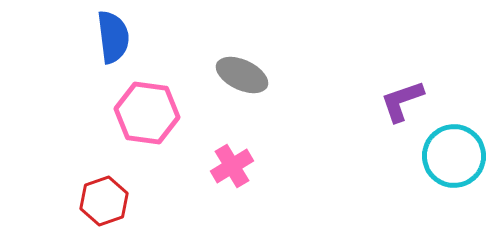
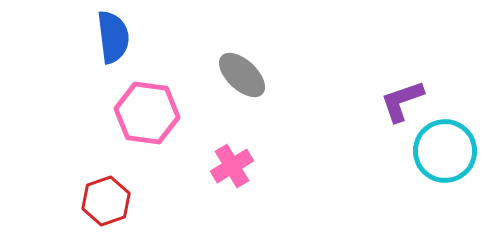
gray ellipse: rotated 18 degrees clockwise
cyan circle: moved 9 px left, 5 px up
red hexagon: moved 2 px right
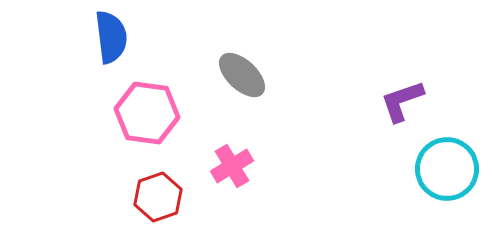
blue semicircle: moved 2 px left
cyan circle: moved 2 px right, 18 px down
red hexagon: moved 52 px right, 4 px up
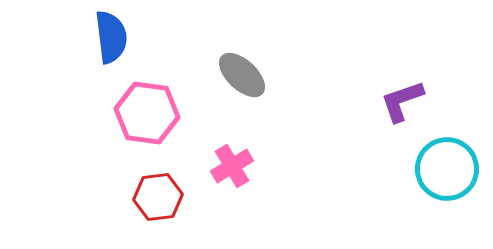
red hexagon: rotated 12 degrees clockwise
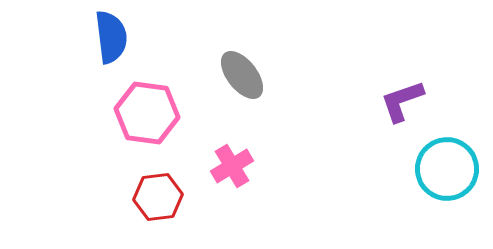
gray ellipse: rotated 9 degrees clockwise
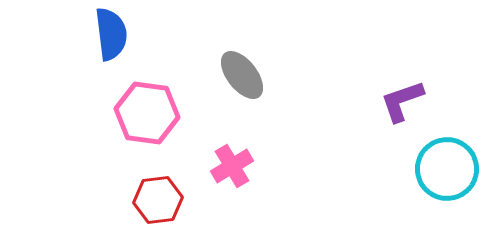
blue semicircle: moved 3 px up
red hexagon: moved 3 px down
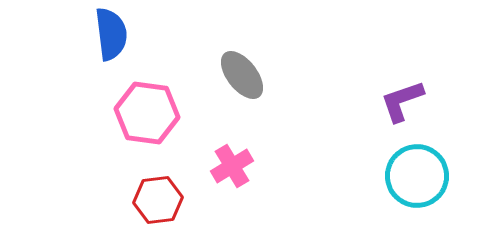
cyan circle: moved 30 px left, 7 px down
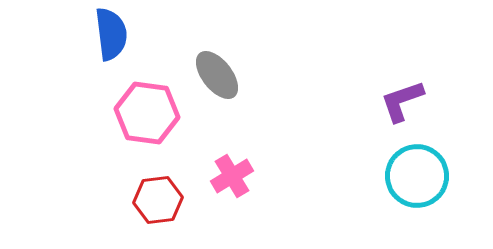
gray ellipse: moved 25 px left
pink cross: moved 10 px down
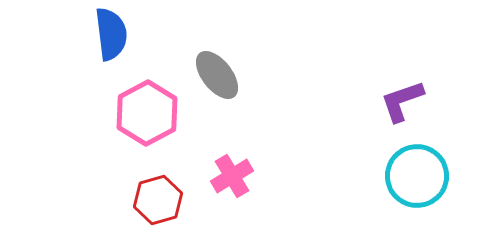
pink hexagon: rotated 24 degrees clockwise
red hexagon: rotated 9 degrees counterclockwise
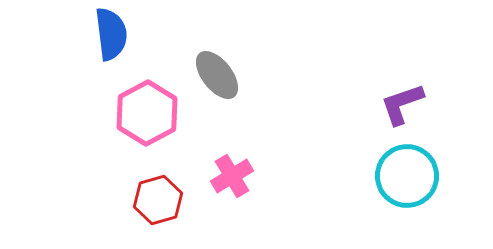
purple L-shape: moved 3 px down
cyan circle: moved 10 px left
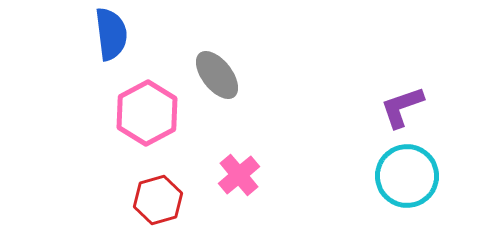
purple L-shape: moved 3 px down
pink cross: moved 7 px right, 1 px up; rotated 9 degrees counterclockwise
